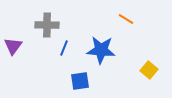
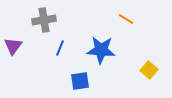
gray cross: moved 3 px left, 5 px up; rotated 10 degrees counterclockwise
blue line: moved 4 px left
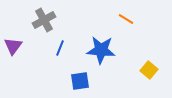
gray cross: rotated 20 degrees counterclockwise
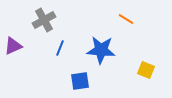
purple triangle: rotated 30 degrees clockwise
yellow square: moved 3 px left; rotated 18 degrees counterclockwise
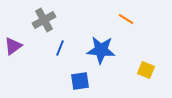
purple triangle: rotated 12 degrees counterclockwise
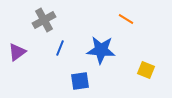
purple triangle: moved 4 px right, 6 px down
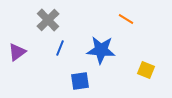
gray cross: moved 4 px right; rotated 15 degrees counterclockwise
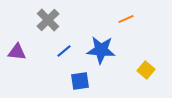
orange line: rotated 56 degrees counterclockwise
blue line: moved 4 px right, 3 px down; rotated 28 degrees clockwise
purple triangle: rotated 42 degrees clockwise
yellow square: rotated 18 degrees clockwise
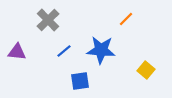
orange line: rotated 21 degrees counterclockwise
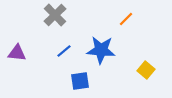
gray cross: moved 7 px right, 5 px up
purple triangle: moved 1 px down
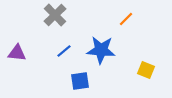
yellow square: rotated 18 degrees counterclockwise
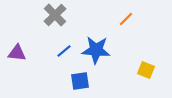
blue star: moved 5 px left
